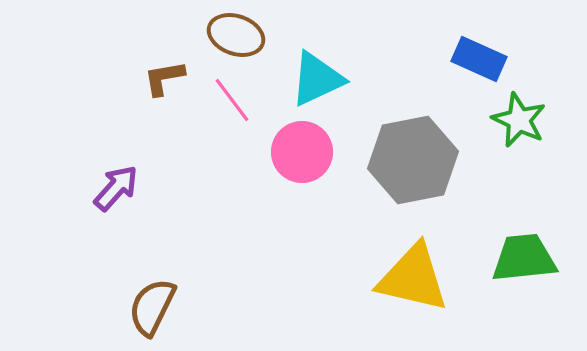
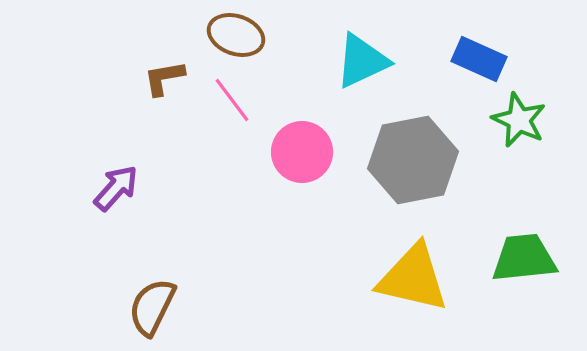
cyan triangle: moved 45 px right, 18 px up
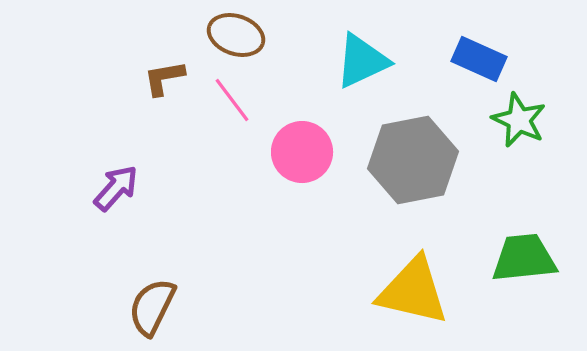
yellow triangle: moved 13 px down
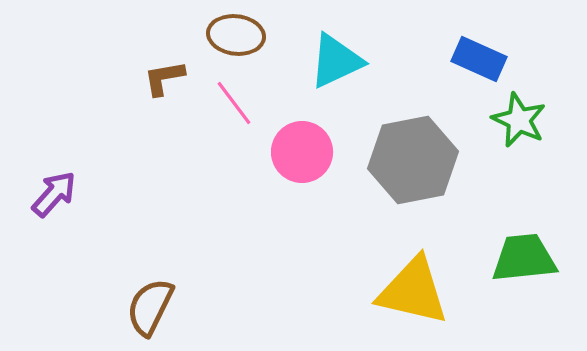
brown ellipse: rotated 12 degrees counterclockwise
cyan triangle: moved 26 px left
pink line: moved 2 px right, 3 px down
purple arrow: moved 62 px left, 6 px down
brown semicircle: moved 2 px left
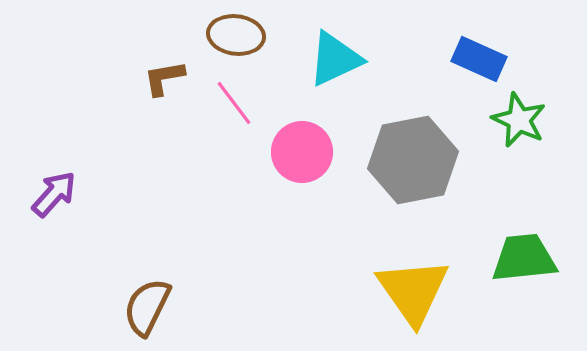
cyan triangle: moved 1 px left, 2 px up
yellow triangle: rotated 42 degrees clockwise
brown semicircle: moved 3 px left
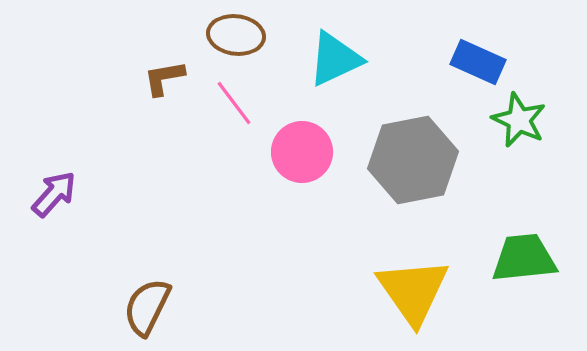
blue rectangle: moved 1 px left, 3 px down
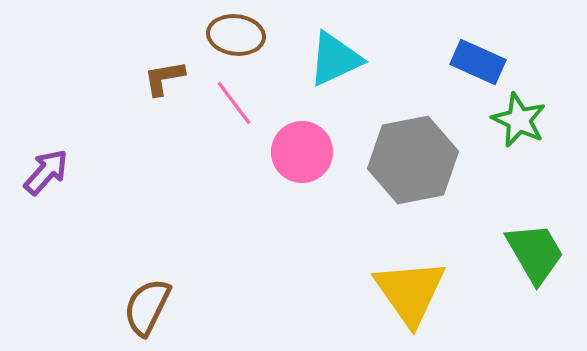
purple arrow: moved 8 px left, 22 px up
green trapezoid: moved 11 px right, 5 px up; rotated 66 degrees clockwise
yellow triangle: moved 3 px left, 1 px down
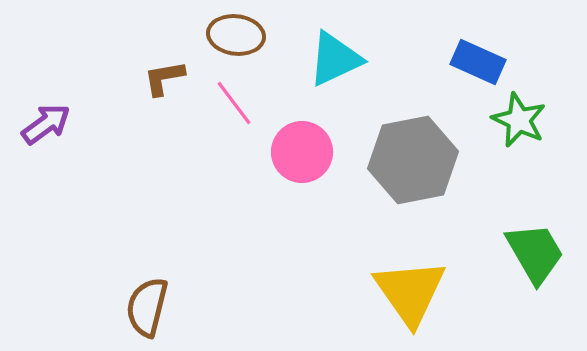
purple arrow: moved 48 px up; rotated 12 degrees clockwise
brown semicircle: rotated 12 degrees counterclockwise
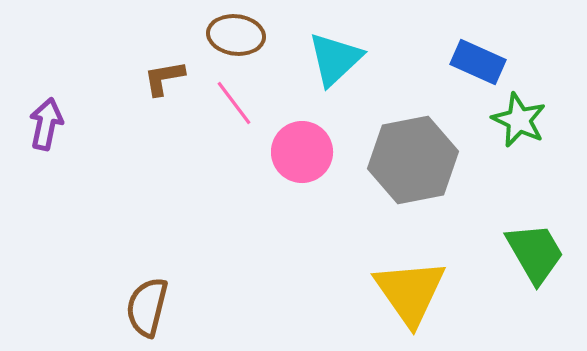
cyan triangle: rotated 18 degrees counterclockwise
purple arrow: rotated 42 degrees counterclockwise
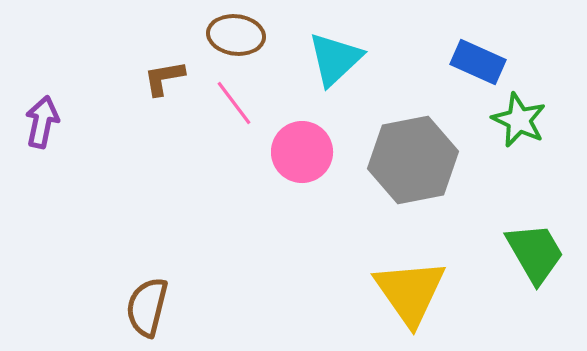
purple arrow: moved 4 px left, 2 px up
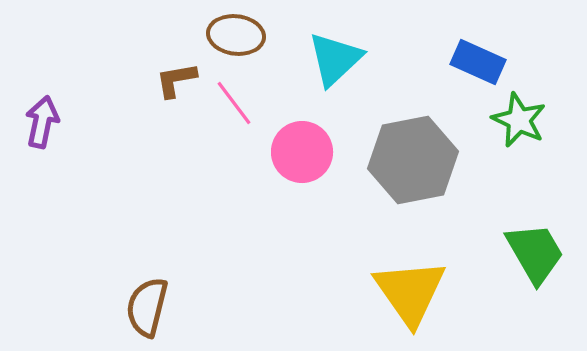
brown L-shape: moved 12 px right, 2 px down
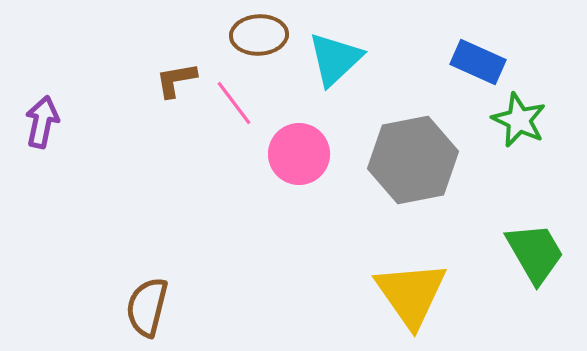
brown ellipse: moved 23 px right; rotated 10 degrees counterclockwise
pink circle: moved 3 px left, 2 px down
yellow triangle: moved 1 px right, 2 px down
